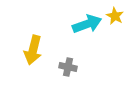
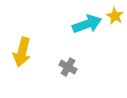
yellow arrow: moved 11 px left, 2 px down
gray cross: rotated 18 degrees clockwise
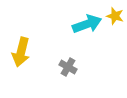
yellow star: rotated 12 degrees counterclockwise
yellow arrow: moved 1 px left
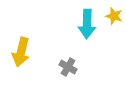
yellow star: moved 1 px left
cyan arrow: rotated 112 degrees clockwise
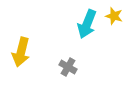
cyan arrow: rotated 20 degrees clockwise
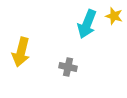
gray cross: rotated 18 degrees counterclockwise
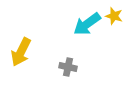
cyan arrow: rotated 32 degrees clockwise
yellow arrow: rotated 12 degrees clockwise
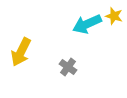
cyan arrow: rotated 12 degrees clockwise
gray cross: rotated 24 degrees clockwise
